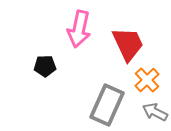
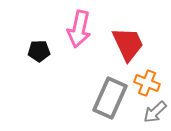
black pentagon: moved 6 px left, 15 px up
orange cross: moved 3 px down; rotated 25 degrees counterclockwise
gray rectangle: moved 3 px right, 7 px up
gray arrow: rotated 70 degrees counterclockwise
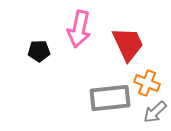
gray rectangle: rotated 60 degrees clockwise
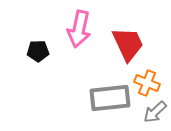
black pentagon: moved 1 px left
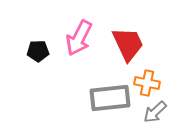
pink arrow: moved 9 px down; rotated 15 degrees clockwise
orange cross: rotated 10 degrees counterclockwise
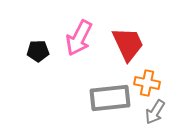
gray arrow: rotated 15 degrees counterclockwise
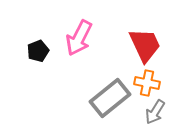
red trapezoid: moved 17 px right, 1 px down
black pentagon: rotated 20 degrees counterclockwise
gray rectangle: rotated 33 degrees counterclockwise
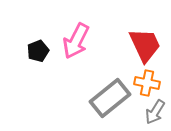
pink arrow: moved 3 px left, 3 px down
